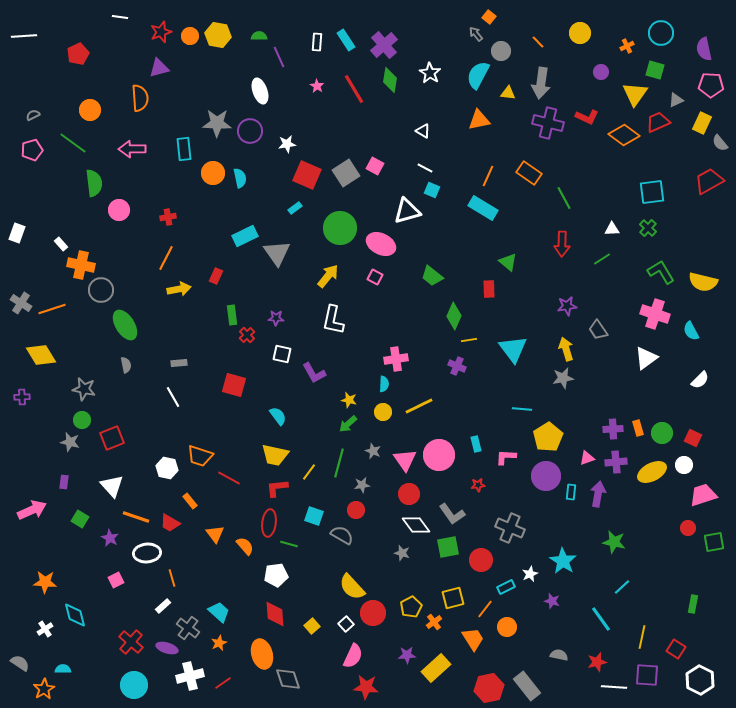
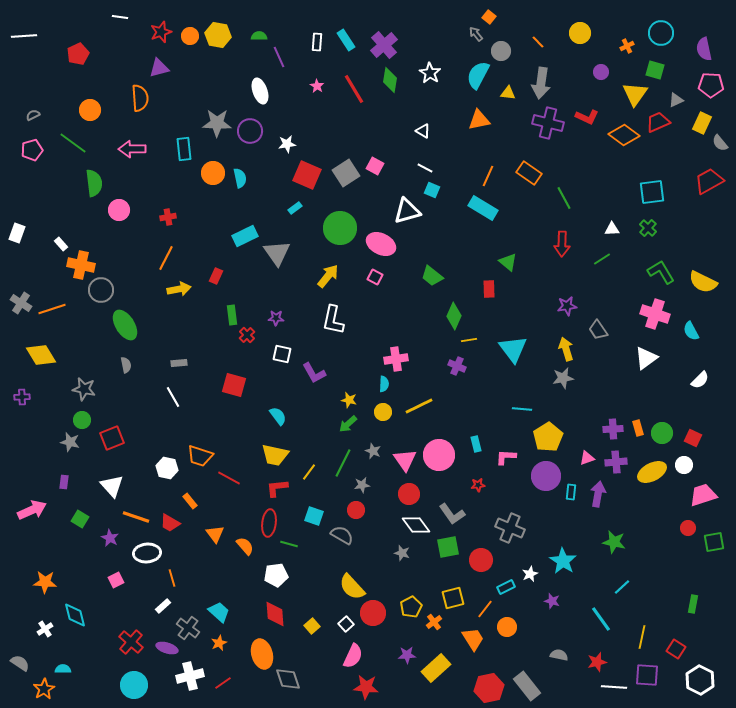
yellow semicircle at (703, 282): rotated 12 degrees clockwise
green line at (339, 463): moved 4 px right; rotated 12 degrees clockwise
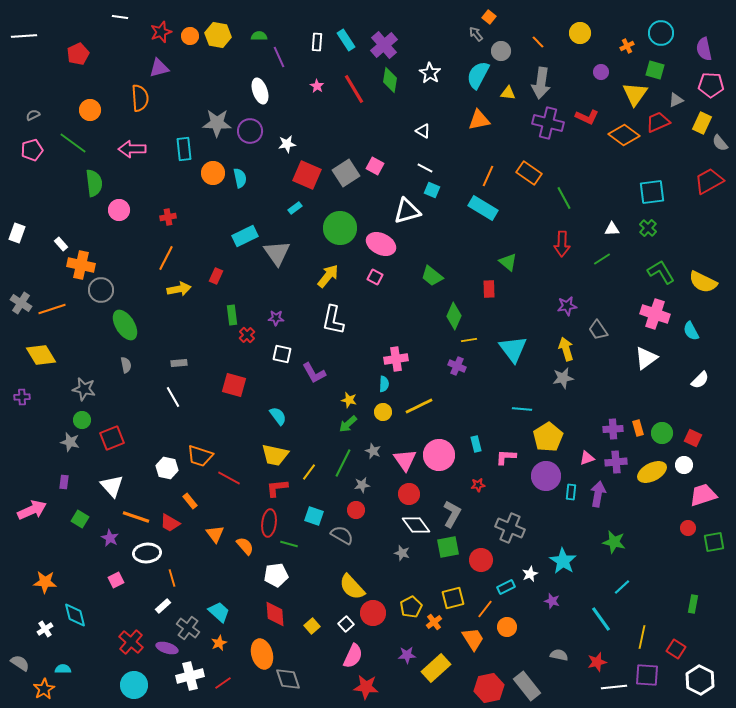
gray L-shape at (452, 514): rotated 116 degrees counterclockwise
white line at (614, 687): rotated 10 degrees counterclockwise
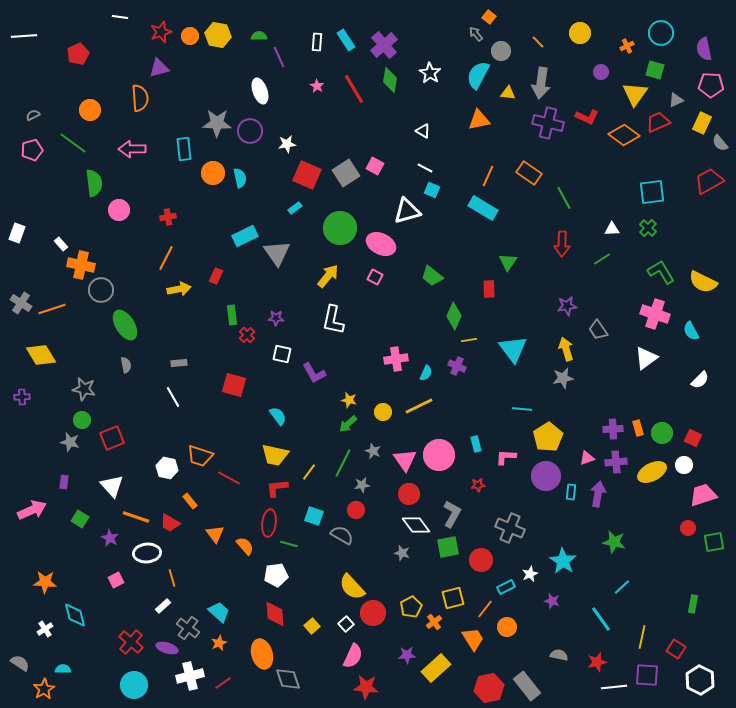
green triangle at (508, 262): rotated 24 degrees clockwise
cyan semicircle at (384, 384): moved 42 px right, 11 px up; rotated 21 degrees clockwise
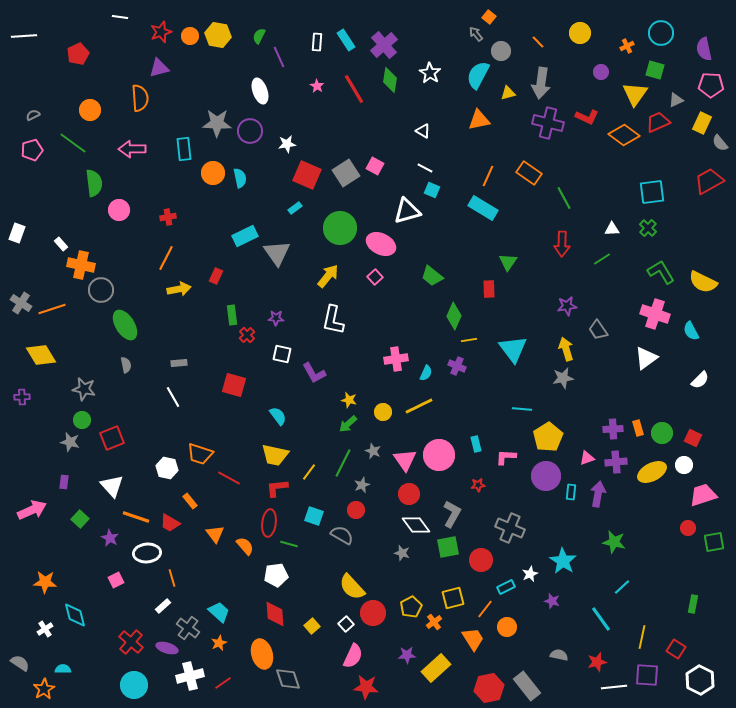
green semicircle at (259, 36): rotated 63 degrees counterclockwise
yellow triangle at (508, 93): rotated 21 degrees counterclockwise
pink square at (375, 277): rotated 21 degrees clockwise
orange trapezoid at (200, 456): moved 2 px up
gray star at (362, 485): rotated 14 degrees counterclockwise
green square at (80, 519): rotated 12 degrees clockwise
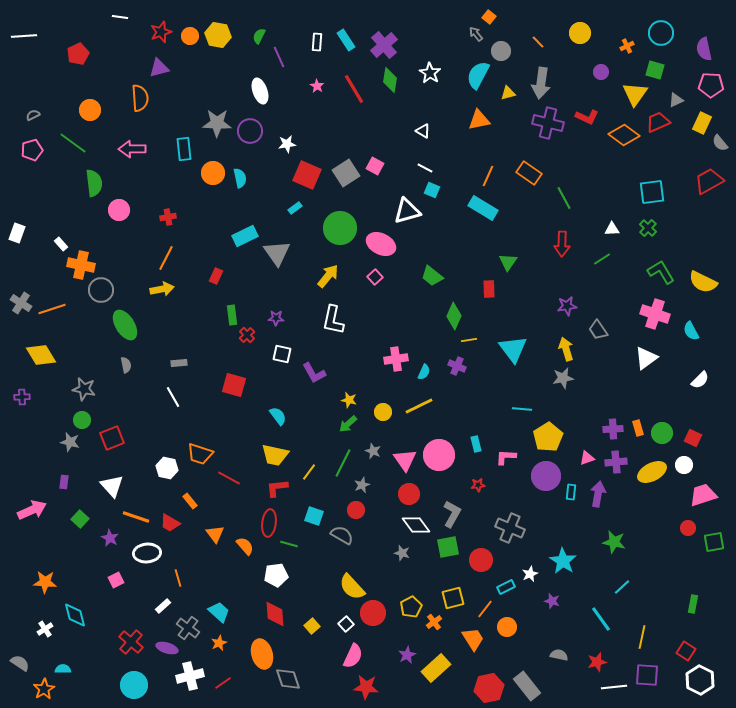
yellow arrow at (179, 289): moved 17 px left
cyan semicircle at (426, 373): moved 2 px left, 1 px up
orange line at (172, 578): moved 6 px right
red square at (676, 649): moved 10 px right, 2 px down
purple star at (407, 655): rotated 24 degrees counterclockwise
